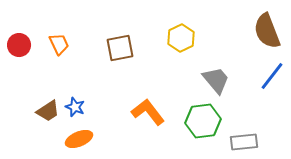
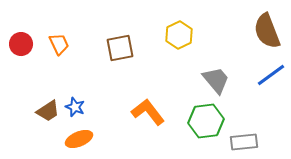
yellow hexagon: moved 2 px left, 3 px up
red circle: moved 2 px right, 1 px up
blue line: moved 1 px left, 1 px up; rotated 16 degrees clockwise
green hexagon: moved 3 px right
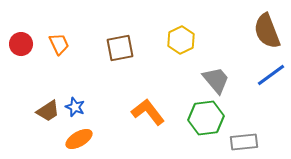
yellow hexagon: moved 2 px right, 5 px down
green hexagon: moved 3 px up
orange ellipse: rotated 8 degrees counterclockwise
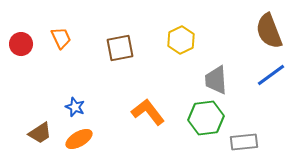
brown semicircle: moved 2 px right
orange trapezoid: moved 2 px right, 6 px up
gray trapezoid: rotated 144 degrees counterclockwise
brown trapezoid: moved 8 px left, 22 px down
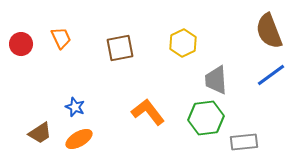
yellow hexagon: moved 2 px right, 3 px down
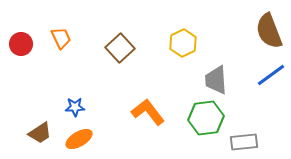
brown square: rotated 32 degrees counterclockwise
blue star: rotated 24 degrees counterclockwise
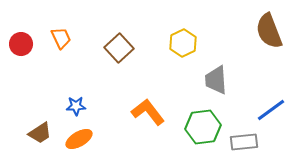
brown square: moved 1 px left
blue line: moved 35 px down
blue star: moved 1 px right, 1 px up
green hexagon: moved 3 px left, 9 px down
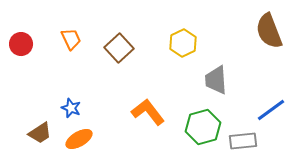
orange trapezoid: moved 10 px right, 1 px down
blue star: moved 5 px left, 2 px down; rotated 24 degrees clockwise
green hexagon: rotated 8 degrees counterclockwise
gray rectangle: moved 1 px left, 1 px up
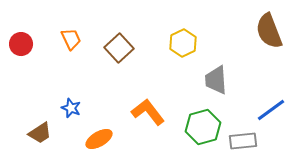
orange ellipse: moved 20 px right
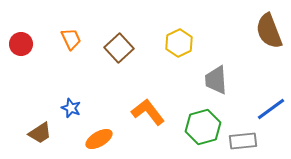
yellow hexagon: moved 4 px left
blue line: moved 1 px up
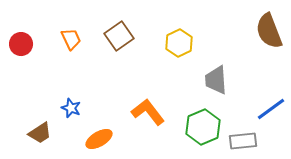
brown square: moved 12 px up; rotated 8 degrees clockwise
green hexagon: rotated 8 degrees counterclockwise
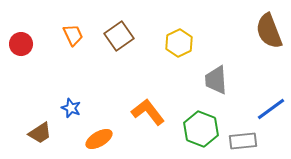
orange trapezoid: moved 2 px right, 4 px up
green hexagon: moved 2 px left, 2 px down; rotated 16 degrees counterclockwise
